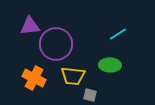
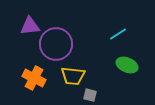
green ellipse: moved 17 px right; rotated 20 degrees clockwise
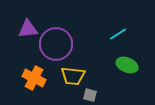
purple triangle: moved 2 px left, 3 px down
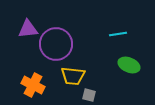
cyan line: rotated 24 degrees clockwise
green ellipse: moved 2 px right
orange cross: moved 1 px left, 7 px down
gray square: moved 1 px left
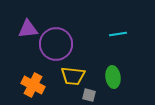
green ellipse: moved 16 px left, 12 px down; rotated 60 degrees clockwise
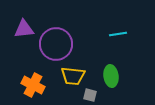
purple triangle: moved 4 px left
green ellipse: moved 2 px left, 1 px up
gray square: moved 1 px right
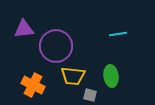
purple circle: moved 2 px down
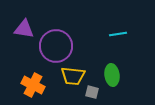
purple triangle: rotated 15 degrees clockwise
green ellipse: moved 1 px right, 1 px up
gray square: moved 2 px right, 3 px up
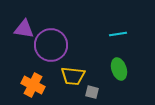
purple circle: moved 5 px left, 1 px up
green ellipse: moved 7 px right, 6 px up; rotated 10 degrees counterclockwise
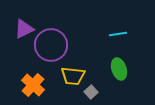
purple triangle: rotated 35 degrees counterclockwise
orange cross: rotated 15 degrees clockwise
gray square: moved 1 px left; rotated 32 degrees clockwise
